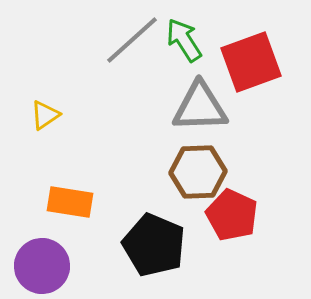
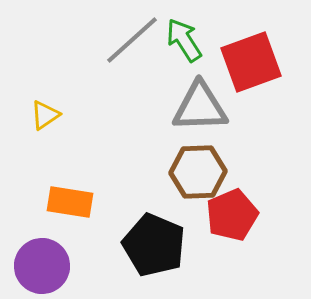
red pentagon: rotated 24 degrees clockwise
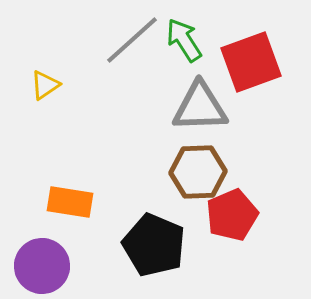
yellow triangle: moved 30 px up
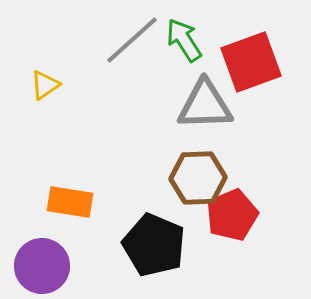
gray triangle: moved 5 px right, 2 px up
brown hexagon: moved 6 px down
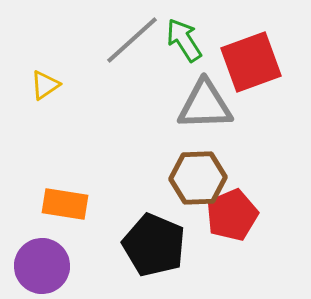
orange rectangle: moved 5 px left, 2 px down
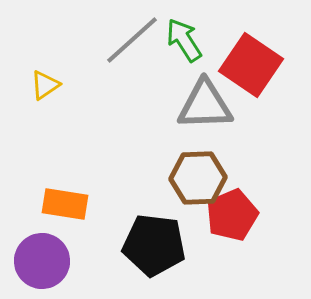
red square: moved 3 px down; rotated 36 degrees counterclockwise
black pentagon: rotated 16 degrees counterclockwise
purple circle: moved 5 px up
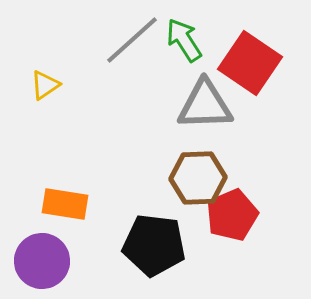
red square: moved 1 px left, 2 px up
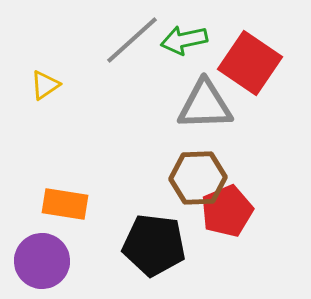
green arrow: rotated 69 degrees counterclockwise
red pentagon: moved 5 px left, 4 px up
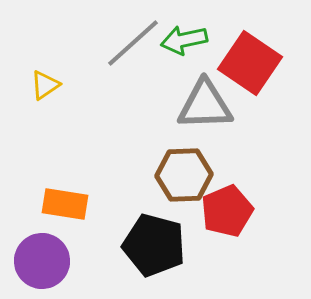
gray line: moved 1 px right, 3 px down
brown hexagon: moved 14 px left, 3 px up
black pentagon: rotated 8 degrees clockwise
